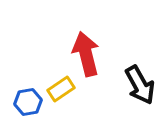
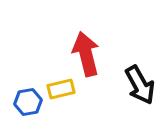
yellow rectangle: rotated 20 degrees clockwise
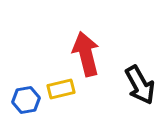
blue hexagon: moved 2 px left, 2 px up
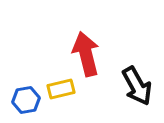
black arrow: moved 3 px left, 1 px down
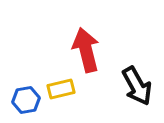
red arrow: moved 4 px up
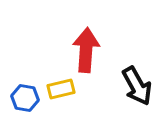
red arrow: rotated 18 degrees clockwise
blue hexagon: moved 1 px left, 2 px up; rotated 20 degrees clockwise
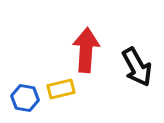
black arrow: moved 19 px up
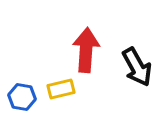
blue hexagon: moved 3 px left, 1 px up
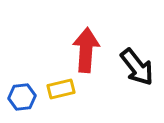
black arrow: rotated 9 degrees counterclockwise
blue hexagon: rotated 16 degrees counterclockwise
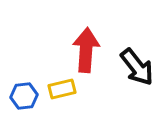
yellow rectangle: moved 1 px right
blue hexagon: moved 2 px right, 1 px up
